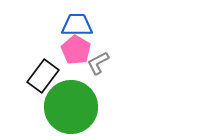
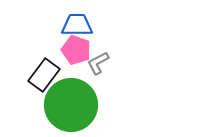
pink pentagon: rotated 12 degrees counterclockwise
black rectangle: moved 1 px right, 1 px up
green circle: moved 2 px up
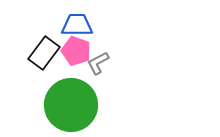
pink pentagon: moved 1 px down
black rectangle: moved 22 px up
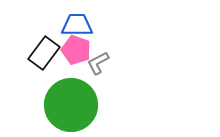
pink pentagon: moved 1 px up
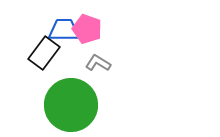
blue trapezoid: moved 13 px left, 5 px down
pink pentagon: moved 11 px right, 21 px up
gray L-shape: rotated 60 degrees clockwise
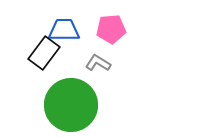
pink pentagon: moved 24 px right; rotated 24 degrees counterclockwise
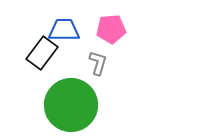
black rectangle: moved 2 px left
gray L-shape: rotated 75 degrees clockwise
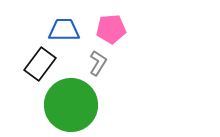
black rectangle: moved 2 px left, 11 px down
gray L-shape: rotated 15 degrees clockwise
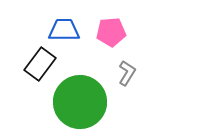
pink pentagon: moved 3 px down
gray L-shape: moved 29 px right, 10 px down
green circle: moved 9 px right, 3 px up
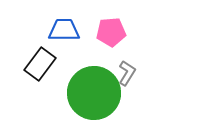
green circle: moved 14 px right, 9 px up
